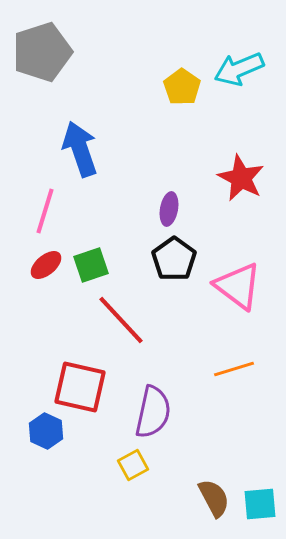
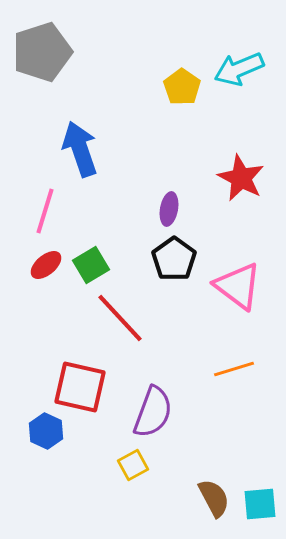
green square: rotated 12 degrees counterclockwise
red line: moved 1 px left, 2 px up
purple semicircle: rotated 8 degrees clockwise
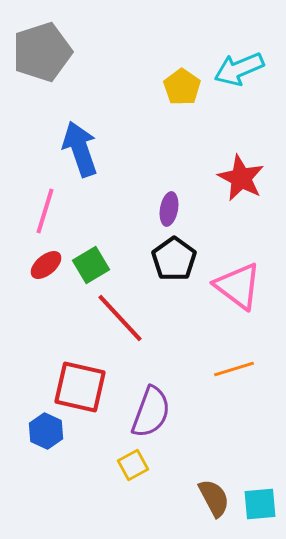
purple semicircle: moved 2 px left
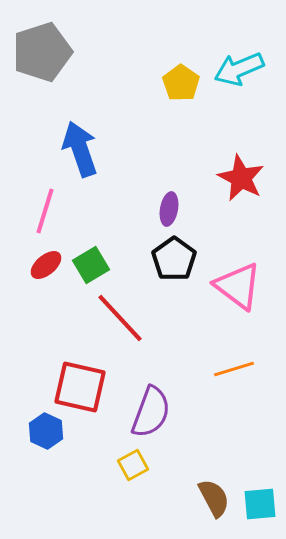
yellow pentagon: moved 1 px left, 4 px up
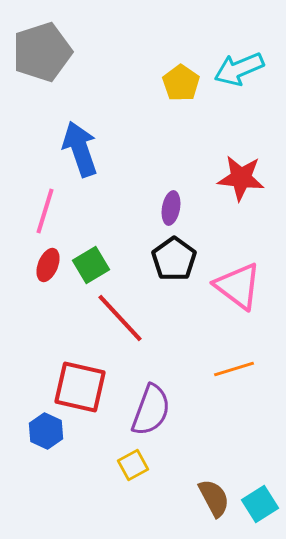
red star: rotated 21 degrees counterclockwise
purple ellipse: moved 2 px right, 1 px up
red ellipse: moved 2 px right; rotated 28 degrees counterclockwise
purple semicircle: moved 2 px up
cyan square: rotated 27 degrees counterclockwise
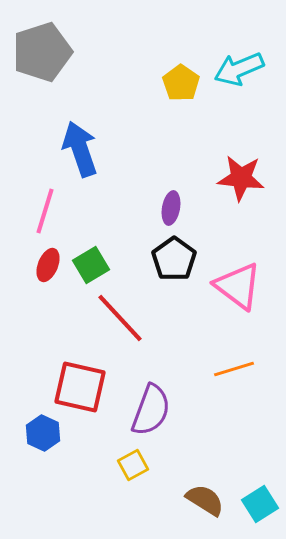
blue hexagon: moved 3 px left, 2 px down
brown semicircle: moved 9 px left, 2 px down; rotated 30 degrees counterclockwise
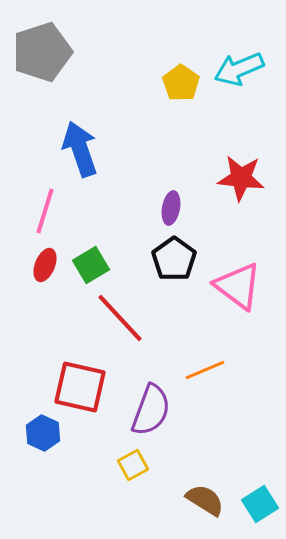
red ellipse: moved 3 px left
orange line: moved 29 px left, 1 px down; rotated 6 degrees counterclockwise
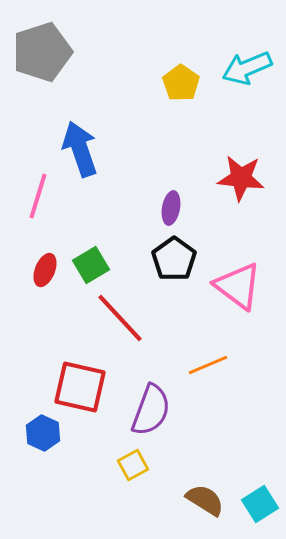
cyan arrow: moved 8 px right, 1 px up
pink line: moved 7 px left, 15 px up
red ellipse: moved 5 px down
orange line: moved 3 px right, 5 px up
